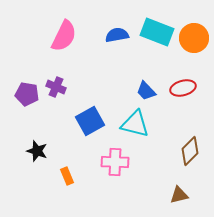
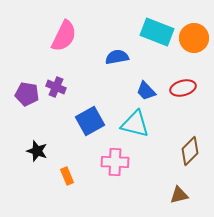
blue semicircle: moved 22 px down
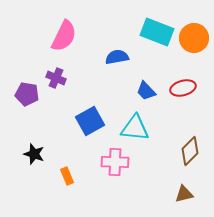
purple cross: moved 9 px up
cyan triangle: moved 4 px down; rotated 8 degrees counterclockwise
black star: moved 3 px left, 3 px down
brown triangle: moved 5 px right, 1 px up
